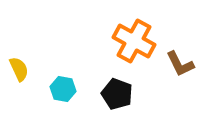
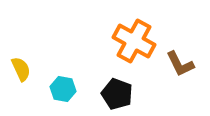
yellow semicircle: moved 2 px right
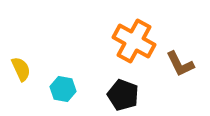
black pentagon: moved 6 px right, 1 px down
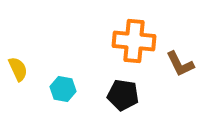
orange cross: rotated 24 degrees counterclockwise
yellow semicircle: moved 3 px left
black pentagon: rotated 12 degrees counterclockwise
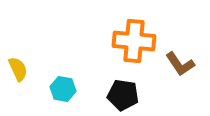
brown L-shape: rotated 8 degrees counterclockwise
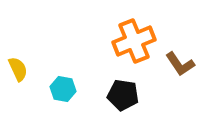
orange cross: rotated 27 degrees counterclockwise
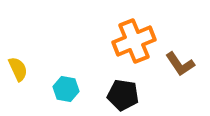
cyan hexagon: moved 3 px right
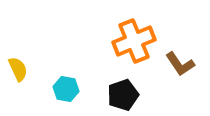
black pentagon: rotated 28 degrees counterclockwise
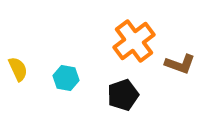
orange cross: rotated 15 degrees counterclockwise
brown L-shape: rotated 36 degrees counterclockwise
cyan hexagon: moved 11 px up
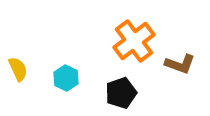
cyan hexagon: rotated 15 degrees clockwise
black pentagon: moved 2 px left, 2 px up
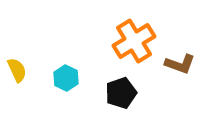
orange cross: rotated 6 degrees clockwise
yellow semicircle: moved 1 px left, 1 px down
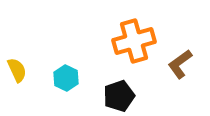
orange cross: rotated 15 degrees clockwise
brown L-shape: rotated 124 degrees clockwise
black pentagon: moved 2 px left, 3 px down
